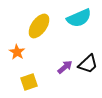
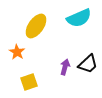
yellow ellipse: moved 3 px left
purple arrow: rotated 35 degrees counterclockwise
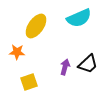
orange star: rotated 28 degrees counterclockwise
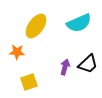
cyan semicircle: moved 5 px down
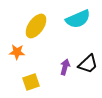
cyan semicircle: moved 1 px left, 4 px up
yellow square: moved 2 px right
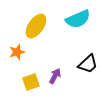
orange star: rotated 21 degrees counterclockwise
purple arrow: moved 10 px left, 9 px down; rotated 14 degrees clockwise
